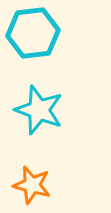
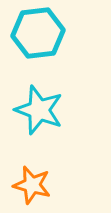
cyan hexagon: moved 5 px right
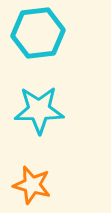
cyan star: rotated 21 degrees counterclockwise
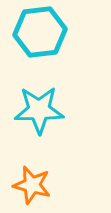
cyan hexagon: moved 2 px right, 1 px up
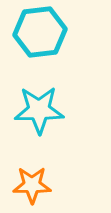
orange star: rotated 15 degrees counterclockwise
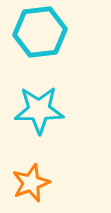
orange star: moved 1 px left, 2 px up; rotated 21 degrees counterclockwise
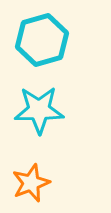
cyan hexagon: moved 2 px right, 8 px down; rotated 9 degrees counterclockwise
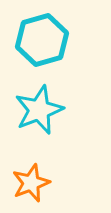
cyan star: rotated 21 degrees counterclockwise
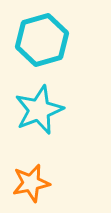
orange star: rotated 9 degrees clockwise
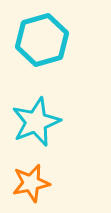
cyan star: moved 3 px left, 12 px down
